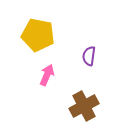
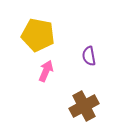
purple semicircle: rotated 18 degrees counterclockwise
pink arrow: moved 1 px left, 4 px up
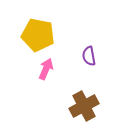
pink arrow: moved 2 px up
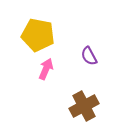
purple semicircle: rotated 18 degrees counterclockwise
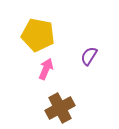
purple semicircle: rotated 60 degrees clockwise
brown cross: moved 24 px left, 2 px down
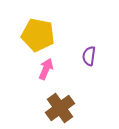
purple semicircle: rotated 24 degrees counterclockwise
brown cross: rotated 8 degrees counterclockwise
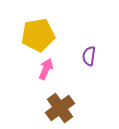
yellow pentagon: rotated 20 degrees counterclockwise
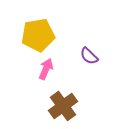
purple semicircle: rotated 54 degrees counterclockwise
brown cross: moved 3 px right, 2 px up
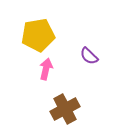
pink arrow: rotated 10 degrees counterclockwise
brown cross: moved 2 px right, 3 px down; rotated 8 degrees clockwise
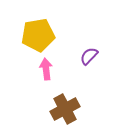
purple semicircle: rotated 90 degrees clockwise
pink arrow: rotated 20 degrees counterclockwise
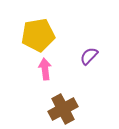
pink arrow: moved 1 px left
brown cross: moved 2 px left
